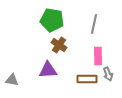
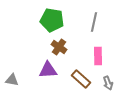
gray line: moved 2 px up
brown cross: moved 2 px down
gray arrow: moved 9 px down
brown rectangle: moved 6 px left; rotated 42 degrees clockwise
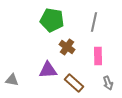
brown cross: moved 8 px right
brown rectangle: moved 7 px left, 4 px down
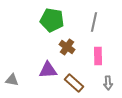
gray arrow: rotated 16 degrees clockwise
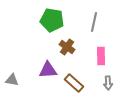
pink rectangle: moved 3 px right
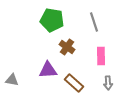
gray line: rotated 30 degrees counterclockwise
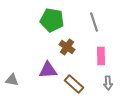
brown rectangle: moved 1 px down
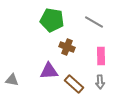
gray line: rotated 42 degrees counterclockwise
brown cross: rotated 14 degrees counterclockwise
purple triangle: moved 1 px right, 1 px down
gray arrow: moved 8 px left, 1 px up
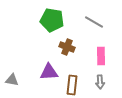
purple triangle: moved 1 px down
brown rectangle: moved 2 px left, 1 px down; rotated 54 degrees clockwise
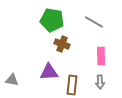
brown cross: moved 5 px left, 3 px up
